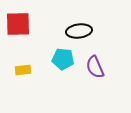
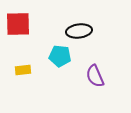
cyan pentagon: moved 3 px left, 3 px up
purple semicircle: moved 9 px down
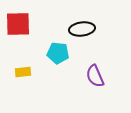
black ellipse: moved 3 px right, 2 px up
cyan pentagon: moved 2 px left, 3 px up
yellow rectangle: moved 2 px down
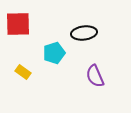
black ellipse: moved 2 px right, 4 px down
cyan pentagon: moved 4 px left; rotated 25 degrees counterclockwise
yellow rectangle: rotated 42 degrees clockwise
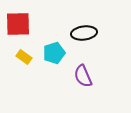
yellow rectangle: moved 1 px right, 15 px up
purple semicircle: moved 12 px left
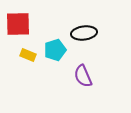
cyan pentagon: moved 1 px right, 3 px up
yellow rectangle: moved 4 px right, 2 px up; rotated 14 degrees counterclockwise
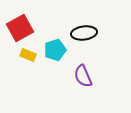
red square: moved 2 px right, 4 px down; rotated 28 degrees counterclockwise
